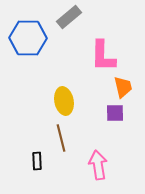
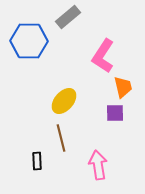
gray rectangle: moved 1 px left
blue hexagon: moved 1 px right, 3 px down
pink L-shape: rotated 32 degrees clockwise
yellow ellipse: rotated 52 degrees clockwise
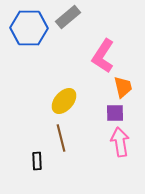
blue hexagon: moved 13 px up
pink arrow: moved 22 px right, 23 px up
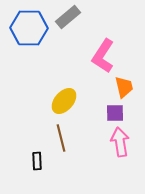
orange trapezoid: moved 1 px right
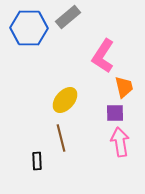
yellow ellipse: moved 1 px right, 1 px up
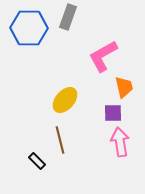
gray rectangle: rotated 30 degrees counterclockwise
pink L-shape: rotated 28 degrees clockwise
purple square: moved 2 px left
brown line: moved 1 px left, 2 px down
black rectangle: rotated 42 degrees counterclockwise
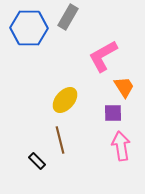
gray rectangle: rotated 10 degrees clockwise
orange trapezoid: rotated 20 degrees counterclockwise
pink arrow: moved 1 px right, 4 px down
